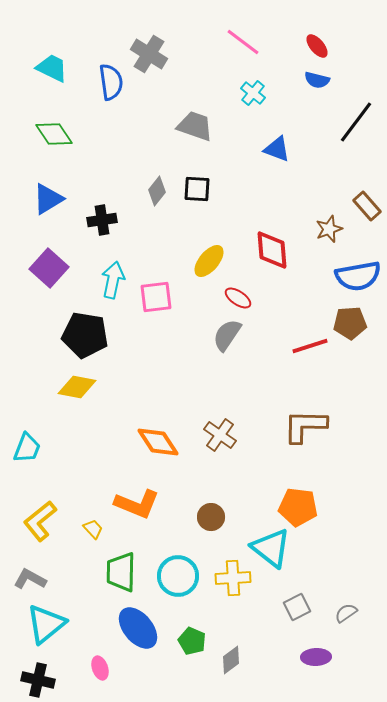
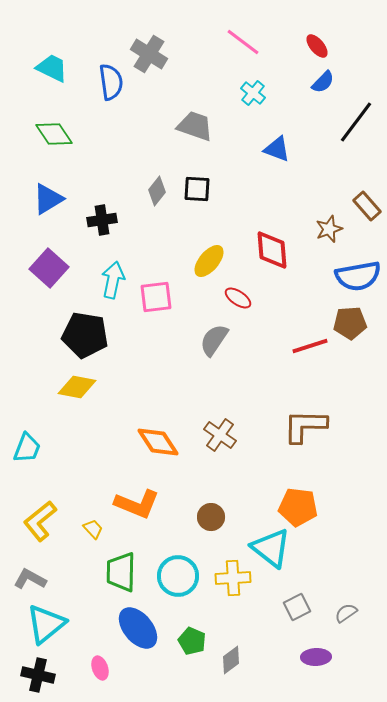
blue semicircle at (317, 80): moved 6 px right, 2 px down; rotated 60 degrees counterclockwise
gray semicircle at (227, 335): moved 13 px left, 5 px down
black cross at (38, 680): moved 5 px up
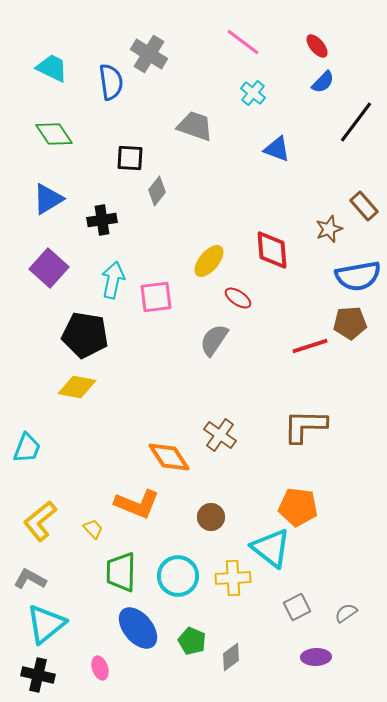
black square at (197, 189): moved 67 px left, 31 px up
brown rectangle at (367, 206): moved 3 px left
orange diamond at (158, 442): moved 11 px right, 15 px down
gray diamond at (231, 660): moved 3 px up
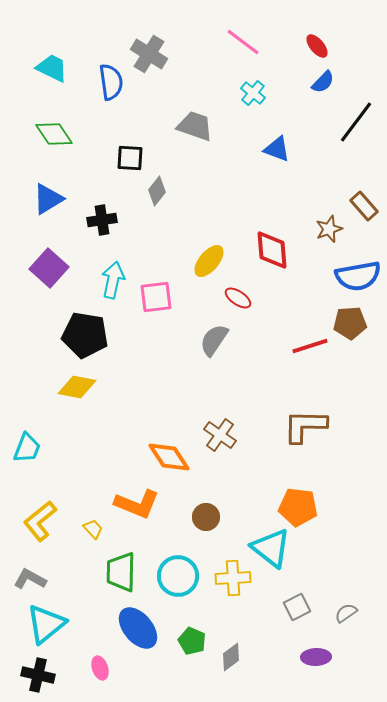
brown circle at (211, 517): moved 5 px left
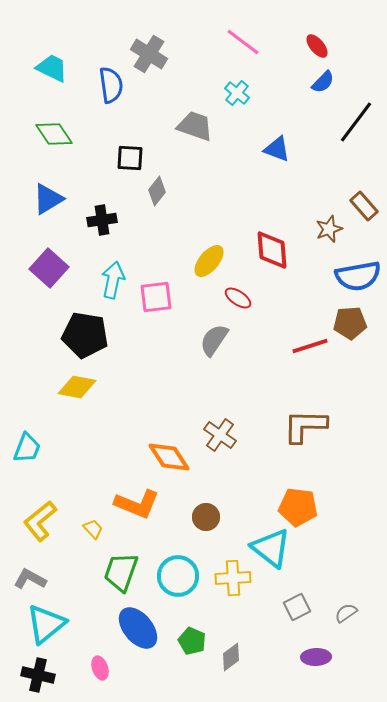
blue semicircle at (111, 82): moved 3 px down
cyan cross at (253, 93): moved 16 px left
green trapezoid at (121, 572): rotated 18 degrees clockwise
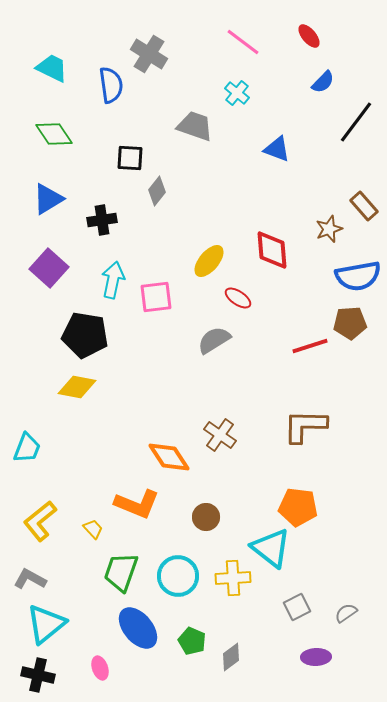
red ellipse at (317, 46): moved 8 px left, 10 px up
gray semicircle at (214, 340): rotated 24 degrees clockwise
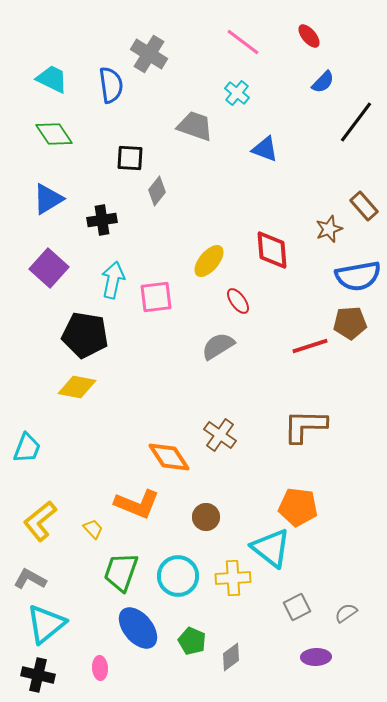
cyan trapezoid at (52, 68): moved 11 px down
blue triangle at (277, 149): moved 12 px left
red ellipse at (238, 298): moved 3 px down; rotated 20 degrees clockwise
gray semicircle at (214, 340): moved 4 px right, 6 px down
pink ellipse at (100, 668): rotated 15 degrees clockwise
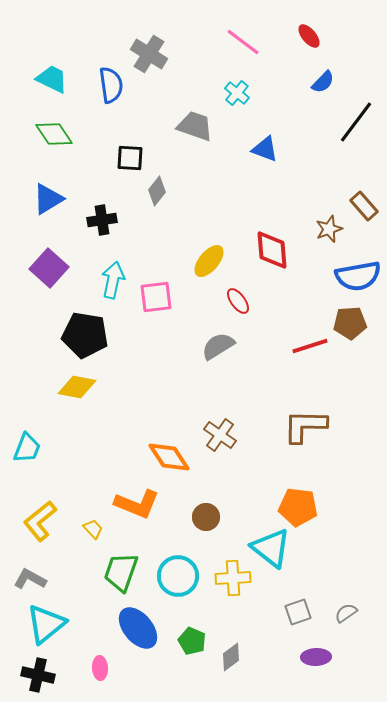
gray square at (297, 607): moved 1 px right, 5 px down; rotated 8 degrees clockwise
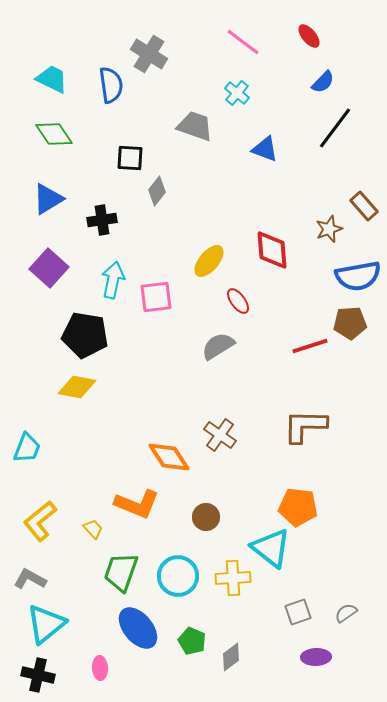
black line at (356, 122): moved 21 px left, 6 px down
